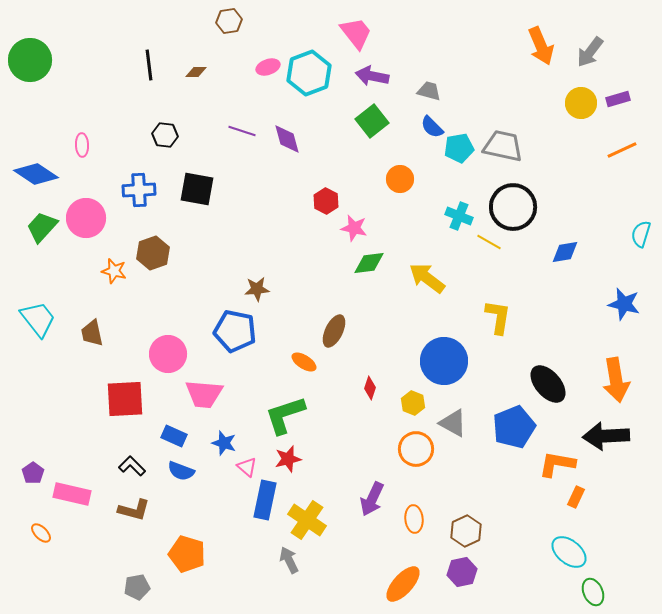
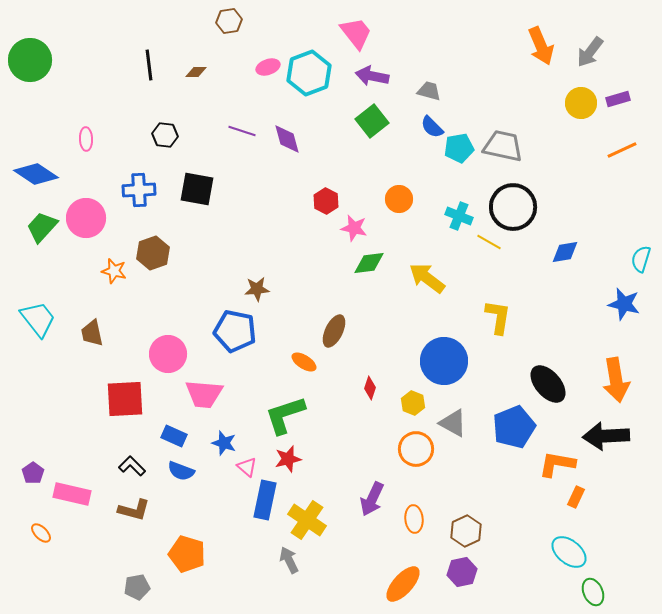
pink ellipse at (82, 145): moved 4 px right, 6 px up
orange circle at (400, 179): moved 1 px left, 20 px down
cyan semicircle at (641, 234): moved 25 px down
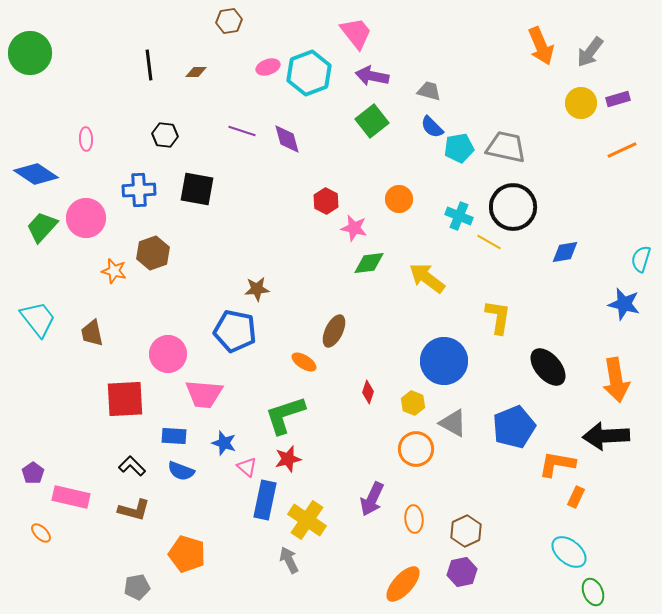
green circle at (30, 60): moved 7 px up
gray trapezoid at (503, 146): moved 3 px right, 1 px down
black ellipse at (548, 384): moved 17 px up
red diamond at (370, 388): moved 2 px left, 4 px down
blue rectangle at (174, 436): rotated 20 degrees counterclockwise
pink rectangle at (72, 494): moved 1 px left, 3 px down
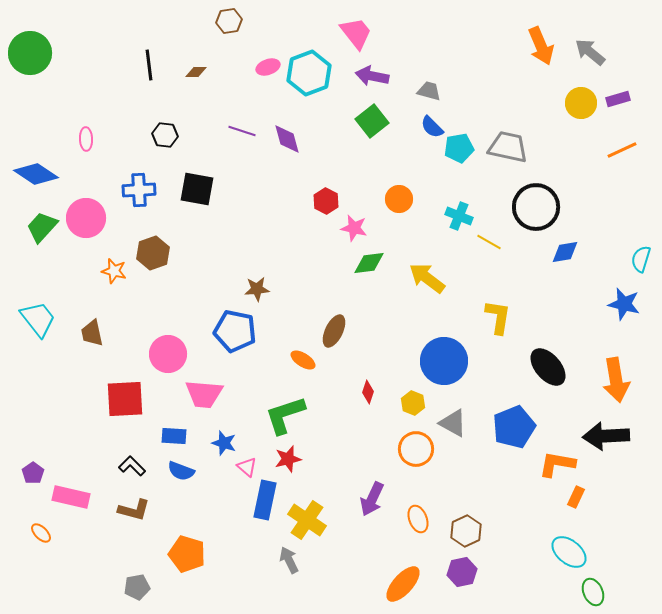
gray arrow at (590, 52): rotated 92 degrees clockwise
gray trapezoid at (506, 147): moved 2 px right
black circle at (513, 207): moved 23 px right
orange ellipse at (304, 362): moved 1 px left, 2 px up
orange ellipse at (414, 519): moved 4 px right; rotated 16 degrees counterclockwise
